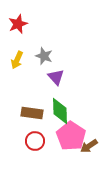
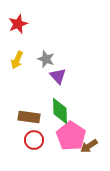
gray star: moved 2 px right, 3 px down
purple triangle: moved 2 px right, 1 px up
brown rectangle: moved 3 px left, 4 px down
red circle: moved 1 px left, 1 px up
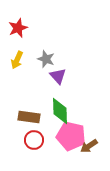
red star: moved 4 px down
pink pentagon: rotated 20 degrees counterclockwise
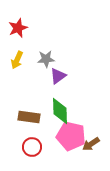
gray star: rotated 24 degrees counterclockwise
purple triangle: rotated 36 degrees clockwise
red circle: moved 2 px left, 7 px down
brown arrow: moved 2 px right, 2 px up
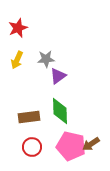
brown rectangle: rotated 15 degrees counterclockwise
pink pentagon: moved 10 px down
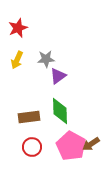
pink pentagon: rotated 16 degrees clockwise
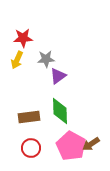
red star: moved 5 px right, 10 px down; rotated 18 degrees clockwise
red circle: moved 1 px left, 1 px down
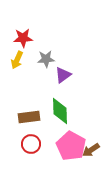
purple triangle: moved 5 px right, 1 px up
brown arrow: moved 6 px down
red circle: moved 4 px up
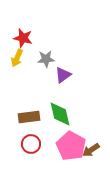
red star: rotated 18 degrees clockwise
yellow arrow: moved 2 px up
green diamond: moved 3 px down; rotated 12 degrees counterclockwise
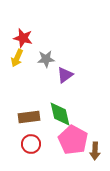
purple triangle: moved 2 px right
pink pentagon: moved 2 px right, 6 px up
brown arrow: moved 4 px right, 1 px down; rotated 54 degrees counterclockwise
